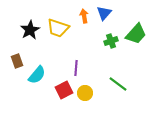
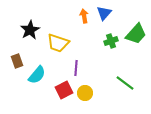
yellow trapezoid: moved 15 px down
green line: moved 7 px right, 1 px up
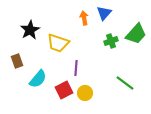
orange arrow: moved 2 px down
cyan semicircle: moved 1 px right, 4 px down
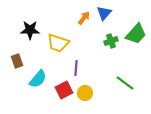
orange arrow: rotated 48 degrees clockwise
black star: rotated 30 degrees clockwise
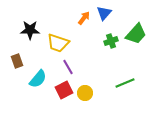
purple line: moved 8 px left, 1 px up; rotated 35 degrees counterclockwise
green line: rotated 60 degrees counterclockwise
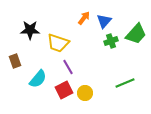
blue triangle: moved 8 px down
brown rectangle: moved 2 px left
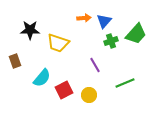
orange arrow: rotated 48 degrees clockwise
purple line: moved 27 px right, 2 px up
cyan semicircle: moved 4 px right, 1 px up
yellow circle: moved 4 px right, 2 px down
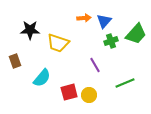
red square: moved 5 px right, 2 px down; rotated 12 degrees clockwise
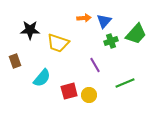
red square: moved 1 px up
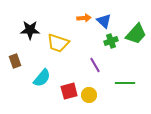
blue triangle: rotated 28 degrees counterclockwise
green line: rotated 24 degrees clockwise
